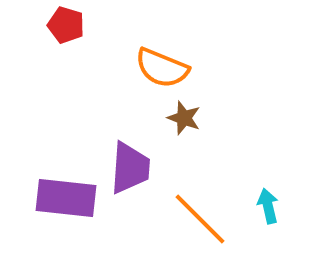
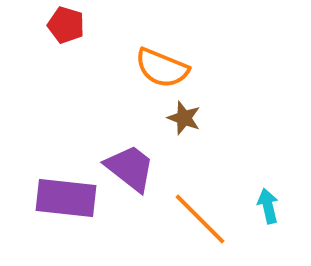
purple trapezoid: rotated 56 degrees counterclockwise
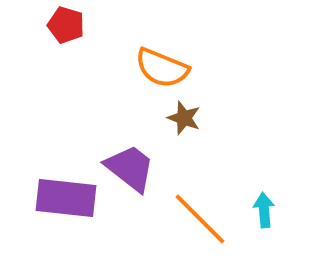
cyan arrow: moved 4 px left, 4 px down; rotated 8 degrees clockwise
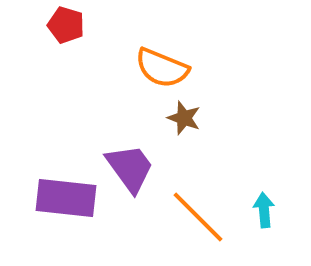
purple trapezoid: rotated 16 degrees clockwise
orange line: moved 2 px left, 2 px up
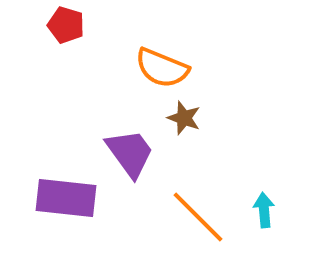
purple trapezoid: moved 15 px up
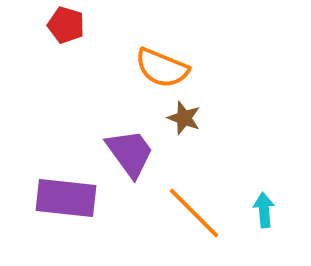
orange line: moved 4 px left, 4 px up
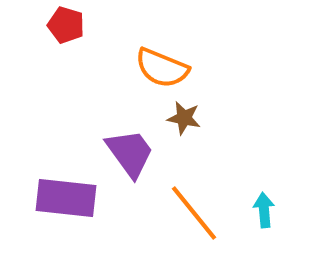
brown star: rotated 8 degrees counterclockwise
orange line: rotated 6 degrees clockwise
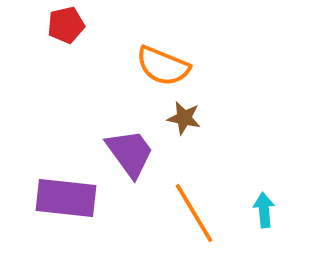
red pentagon: rotated 30 degrees counterclockwise
orange semicircle: moved 1 px right, 2 px up
orange line: rotated 8 degrees clockwise
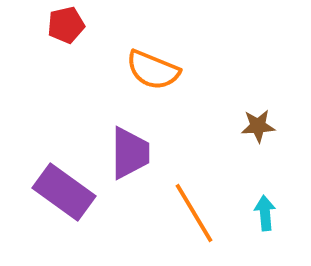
orange semicircle: moved 10 px left, 4 px down
brown star: moved 74 px right, 8 px down; rotated 16 degrees counterclockwise
purple trapezoid: rotated 36 degrees clockwise
purple rectangle: moved 2 px left, 6 px up; rotated 30 degrees clockwise
cyan arrow: moved 1 px right, 3 px down
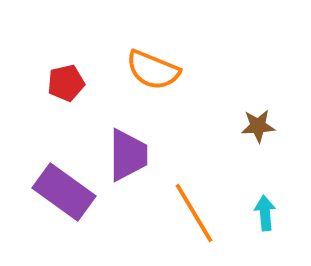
red pentagon: moved 58 px down
purple trapezoid: moved 2 px left, 2 px down
